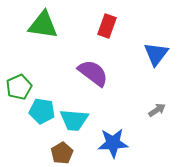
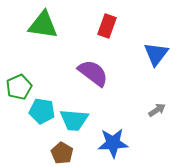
brown pentagon: rotated 10 degrees counterclockwise
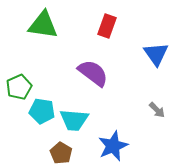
blue triangle: rotated 12 degrees counterclockwise
gray arrow: rotated 78 degrees clockwise
blue star: moved 3 px down; rotated 20 degrees counterclockwise
brown pentagon: moved 1 px left
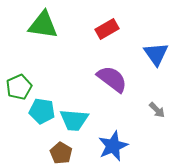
red rectangle: moved 3 px down; rotated 40 degrees clockwise
purple semicircle: moved 19 px right, 6 px down
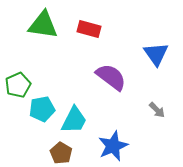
red rectangle: moved 18 px left; rotated 45 degrees clockwise
purple semicircle: moved 1 px left, 2 px up
green pentagon: moved 1 px left, 2 px up
cyan pentagon: moved 2 px up; rotated 20 degrees counterclockwise
cyan trapezoid: rotated 68 degrees counterclockwise
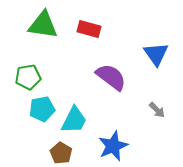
green pentagon: moved 10 px right, 8 px up; rotated 15 degrees clockwise
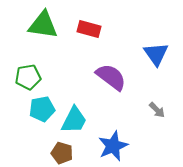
brown pentagon: moved 1 px right; rotated 15 degrees counterclockwise
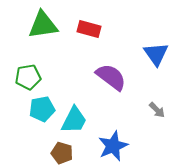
green triangle: rotated 16 degrees counterclockwise
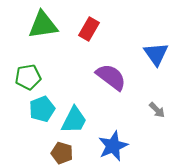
red rectangle: rotated 75 degrees counterclockwise
cyan pentagon: rotated 10 degrees counterclockwise
